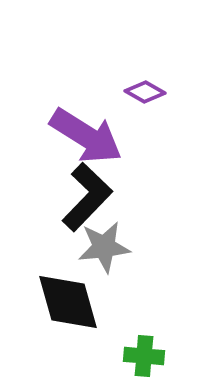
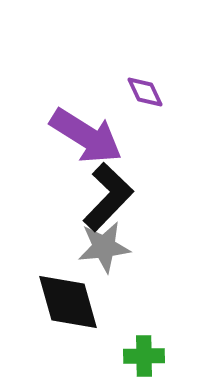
purple diamond: rotated 36 degrees clockwise
black L-shape: moved 21 px right
green cross: rotated 6 degrees counterclockwise
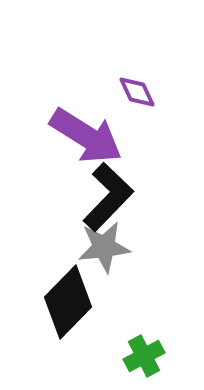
purple diamond: moved 8 px left
black diamond: rotated 60 degrees clockwise
green cross: rotated 27 degrees counterclockwise
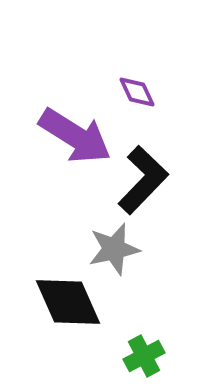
purple arrow: moved 11 px left
black L-shape: moved 35 px right, 17 px up
gray star: moved 10 px right, 2 px down; rotated 6 degrees counterclockwise
black diamond: rotated 68 degrees counterclockwise
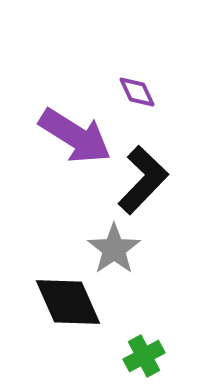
gray star: rotated 22 degrees counterclockwise
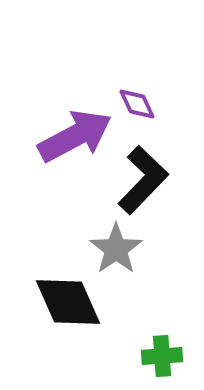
purple diamond: moved 12 px down
purple arrow: rotated 60 degrees counterclockwise
gray star: moved 2 px right
green cross: moved 18 px right; rotated 24 degrees clockwise
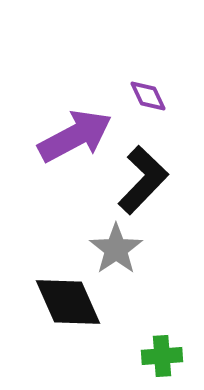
purple diamond: moved 11 px right, 8 px up
